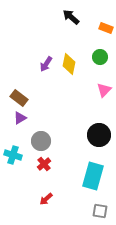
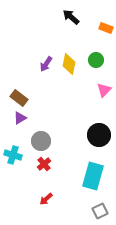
green circle: moved 4 px left, 3 px down
gray square: rotated 35 degrees counterclockwise
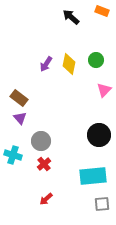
orange rectangle: moved 4 px left, 17 px up
purple triangle: rotated 40 degrees counterclockwise
cyan rectangle: rotated 68 degrees clockwise
gray square: moved 2 px right, 7 px up; rotated 21 degrees clockwise
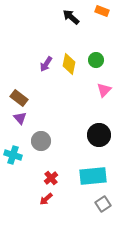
red cross: moved 7 px right, 14 px down
gray square: moved 1 px right; rotated 28 degrees counterclockwise
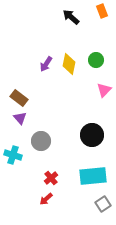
orange rectangle: rotated 48 degrees clockwise
black circle: moved 7 px left
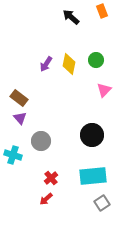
gray square: moved 1 px left, 1 px up
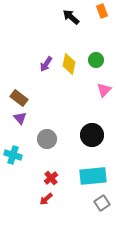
gray circle: moved 6 px right, 2 px up
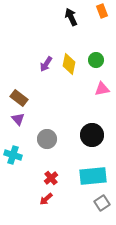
black arrow: rotated 24 degrees clockwise
pink triangle: moved 2 px left, 1 px up; rotated 35 degrees clockwise
purple triangle: moved 2 px left, 1 px down
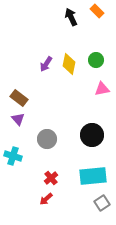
orange rectangle: moved 5 px left; rotated 24 degrees counterclockwise
cyan cross: moved 1 px down
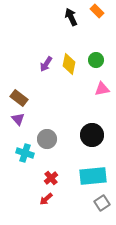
cyan cross: moved 12 px right, 3 px up
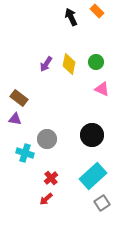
green circle: moved 2 px down
pink triangle: rotated 35 degrees clockwise
purple triangle: moved 3 px left; rotated 40 degrees counterclockwise
cyan rectangle: rotated 36 degrees counterclockwise
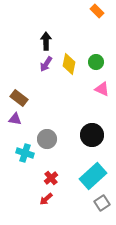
black arrow: moved 25 px left, 24 px down; rotated 24 degrees clockwise
